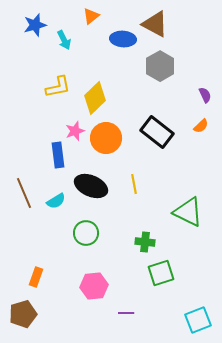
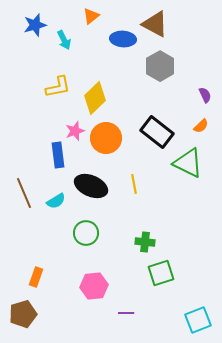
green triangle: moved 49 px up
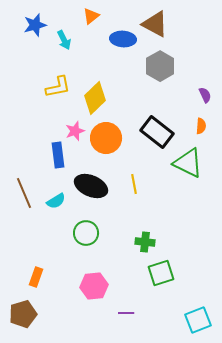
orange semicircle: rotated 42 degrees counterclockwise
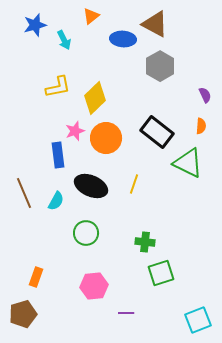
yellow line: rotated 30 degrees clockwise
cyan semicircle: rotated 30 degrees counterclockwise
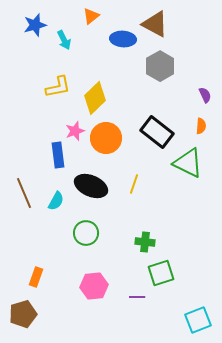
purple line: moved 11 px right, 16 px up
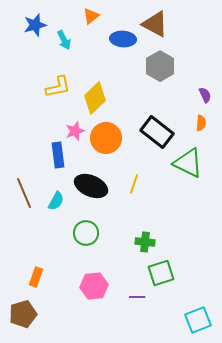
orange semicircle: moved 3 px up
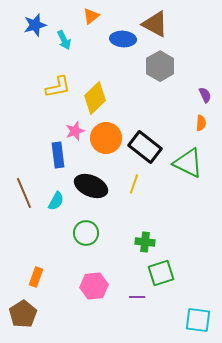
black rectangle: moved 12 px left, 15 px down
brown pentagon: rotated 16 degrees counterclockwise
cyan square: rotated 28 degrees clockwise
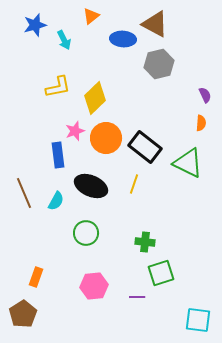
gray hexagon: moved 1 px left, 2 px up; rotated 16 degrees clockwise
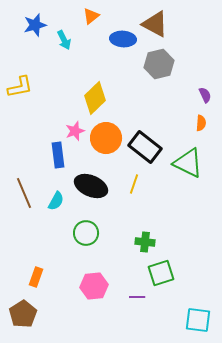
yellow L-shape: moved 38 px left
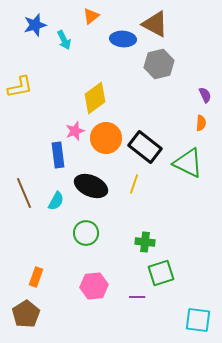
yellow diamond: rotated 8 degrees clockwise
brown pentagon: moved 3 px right
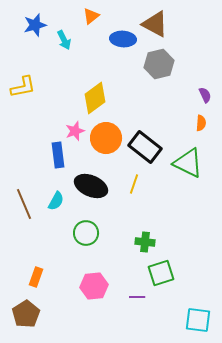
yellow L-shape: moved 3 px right
brown line: moved 11 px down
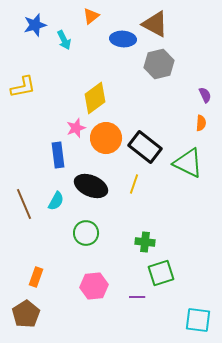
pink star: moved 1 px right, 3 px up
